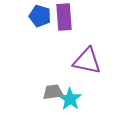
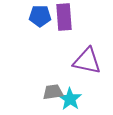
blue pentagon: rotated 15 degrees counterclockwise
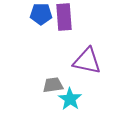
blue pentagon: moved 1 px right, 2 px up
gray trapezoid: moved 7 px up
